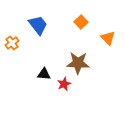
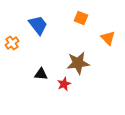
orange square: moved 4 px up; rotated 24 degrees counterclockwise
brown star: rotated 10 degrees counterclockwise
black triangle: moved 3 px left
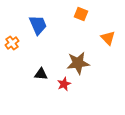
orange square: moved 4 px up
blue trapezoid: rotated 15 degrees clockwise
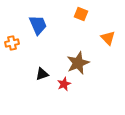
orange cross: rotated 24 degrees clockwise
brown star: rotated 15 degrees counterclockwise
black triangle: moved 1 px right; rotated 24 degrees counterclockwise
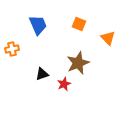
orange square: moved 2 px left, 10 px down
orange cross: moved 6 px down
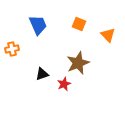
orange triangle: moved 3 px up
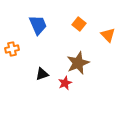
orange square: rotated 16 degrees clockwise
red star: moved 1 px right, 1 px up
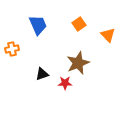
orange square: rotated 16 degrees clockwise
red star: rotated 24 degrees clockwise
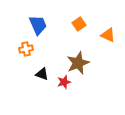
orange triangle: rotated 21 degrees counterclockwise
orange cross: moved 14 px right
black triangle: rotated 40 degrees clockwise
red star: moved 1 px left, 1 px up; rotated 16 degrees counterclockwise
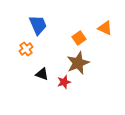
orange square: moved 14 px down
orange triangle: moved 3 px left, 7 px up
orange cross: rotated 24 degrees counterclockwise
